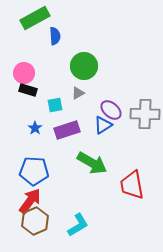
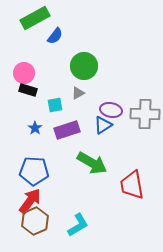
blue semicircle: rotated 42 degrees clockwise
purple ellipse: rotated 30 degrees counterclockwise
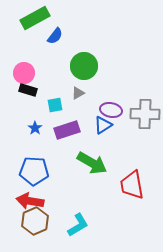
red arrow: rotated 116 degrees counterclockwise
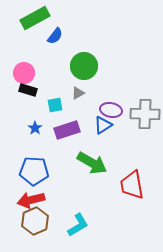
red arrow: moved 1 px right, 1 px up; rotated 24 degrees counterclockwise
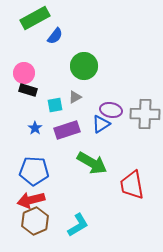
gray triangle: moved 3 px left, 4 px down
blue triangle: moved 2 px left, 1 px up
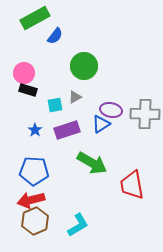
blue star: moved 2 px down
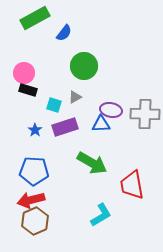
blue semicircle: moved 9 px right, 3 px up
cyan square: moved 1 px left; rotated 28 degrees clockwise
blue triangle: rotated 30 degrees clockwise
purple rectangle: moved 2 px left, 3 px up
cyan L-shape: moved 23 px right, 10 px up
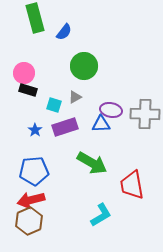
green rectangle: rotated 76 degrees counterclockwise
blue semicircle: moved 1 px up
blue pentagon: rotated 8 degrees counterclockwise
brown hexagon: moved 6 px left
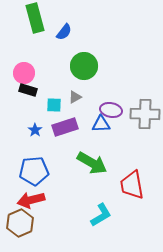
cyan square: rotated 14 degrees counterclockwise
brown hexagon: moved 9 px left, 2 px down
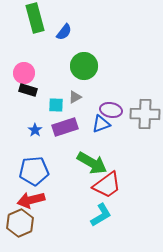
cyan square: moved 2 px right
blue triangle: rotated 18 degrees counterclockwise
red trapezoid: moved 25 px left; rotated 116 degrees counterclockwise
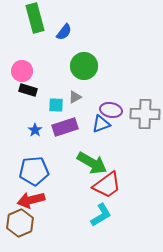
pink circle: moved 2 px left, 2 px up
